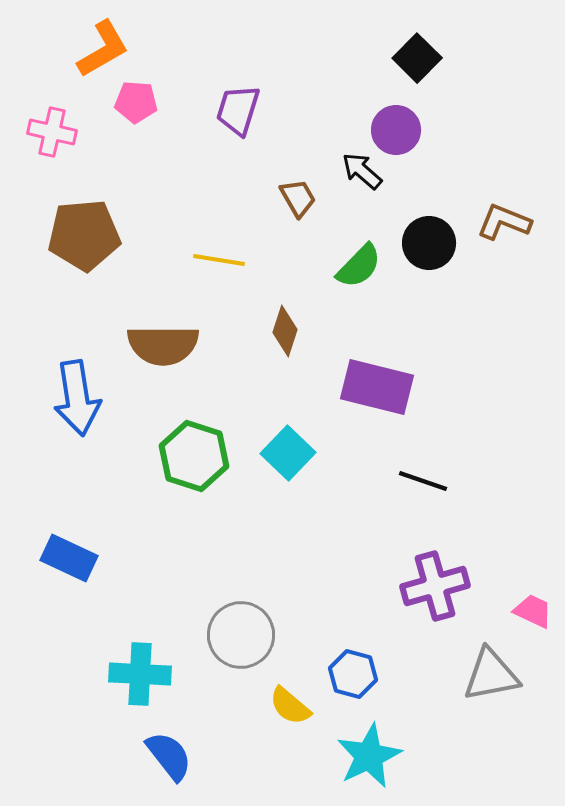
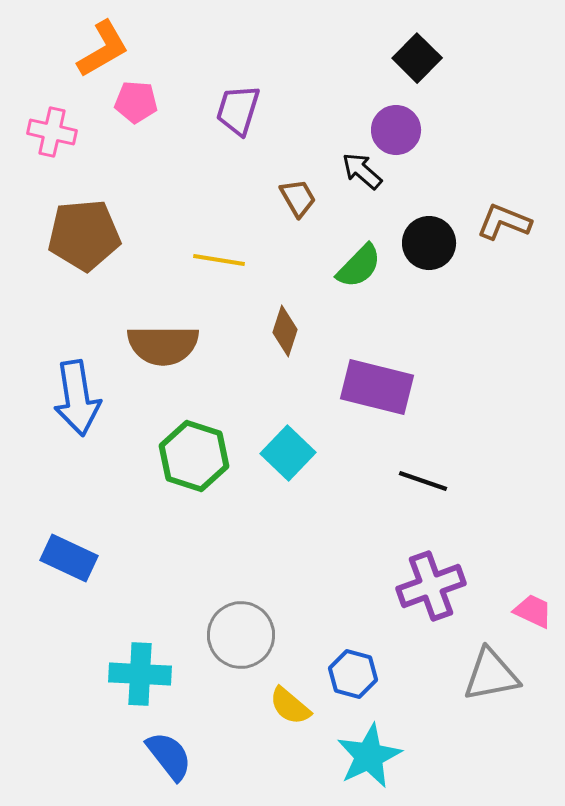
purple cross: moved 4 px left; rotated 4 degrees counterclockwise
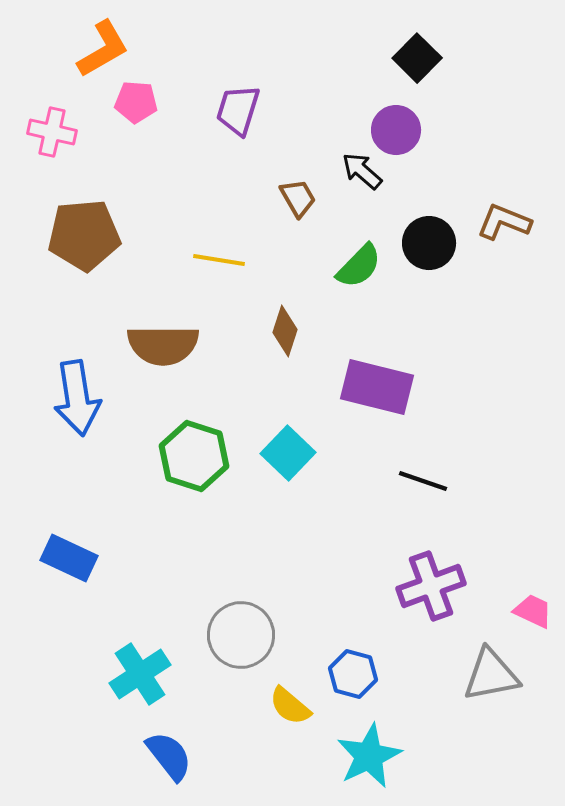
cyan cross: rotated 36 degrees counterclockwise
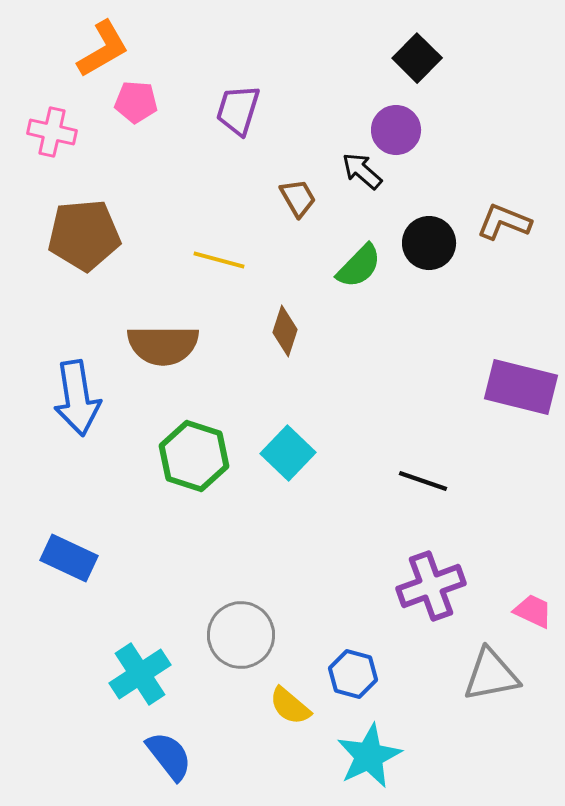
yellow line: rotated 6 degrees clockwise
purple rectangle: moved 144 px right
